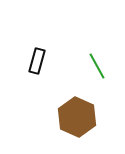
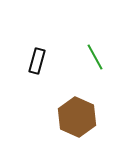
green line: moved 2 px left, 9 px up
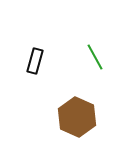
black rectangle: moved 2 px left
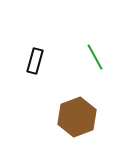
brown hexagon: rotated 15 degrees clockwise
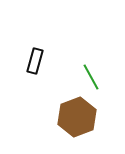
green line: moved 4 px left, 20 px down
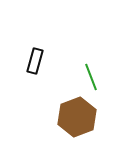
green line: rotated 8 degrees clockwise
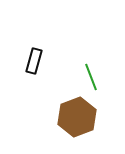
black rectangle: moved 1 px left
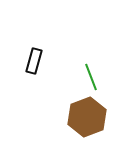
brown hexagon: moved 10 px right
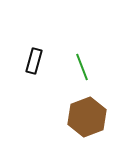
green line: moved 9 px left, 10 px up
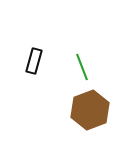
brown hexagon: moved 3 px right, 7 px up
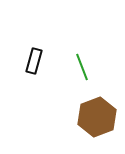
brown hexagon: moved 7 px right, 7 px down
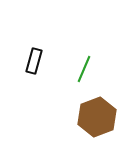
green line: moved 2 px right, 2 px down; rotated 44 degrees clockwise
